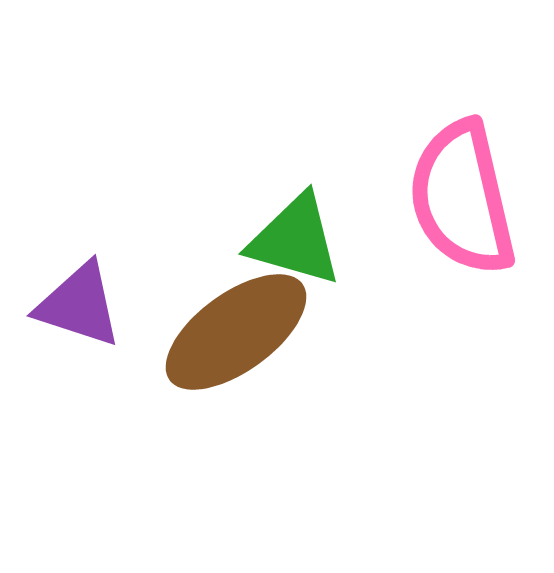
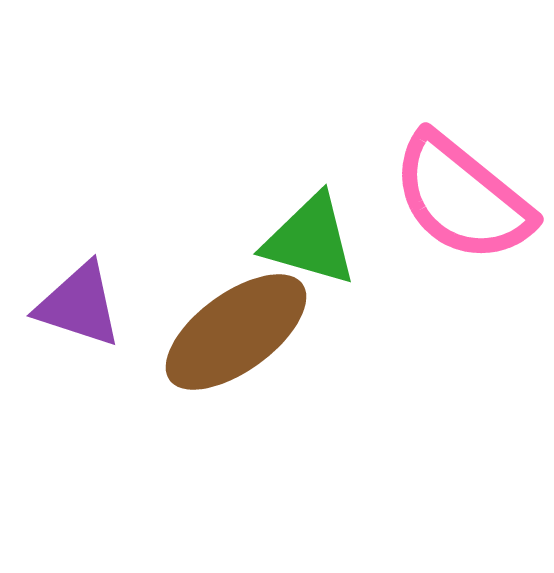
pink semicircle: rotated 38 degrees counterclockwise
green triangle: moved 15 px right
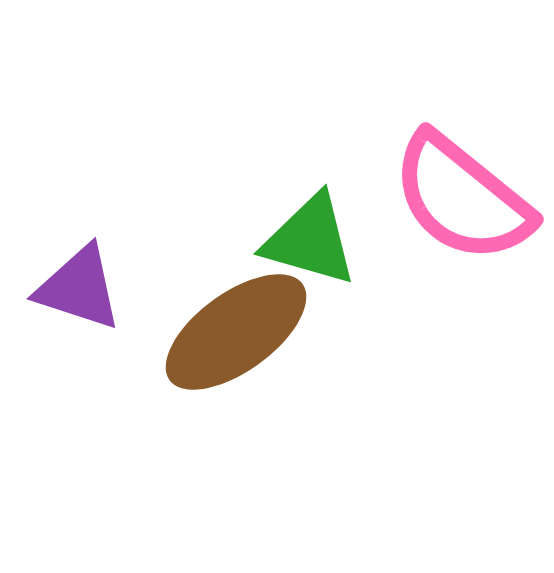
purple triangle: moved 17 px up
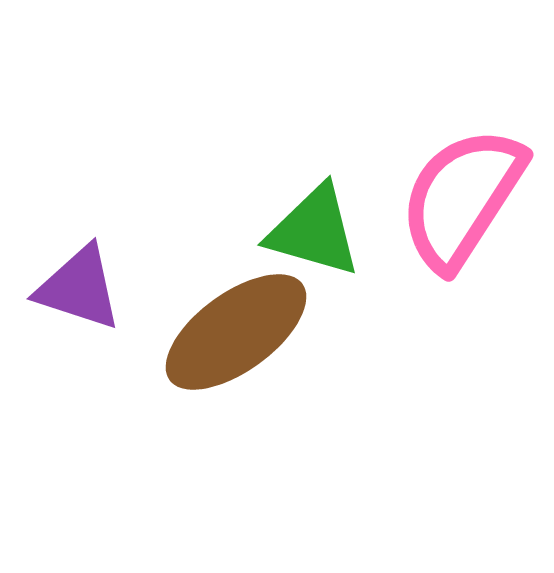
pink semicircle: rotated 84 degrees clockwise
green triangle: moved 4 px right, 9 px up
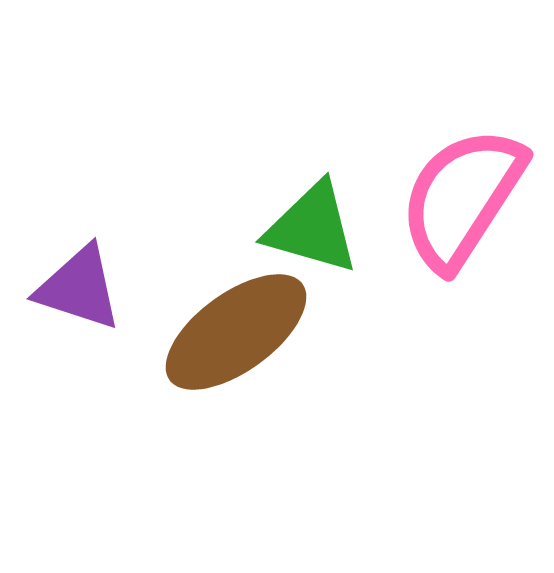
green triangle: moved 2 px left, 3 px up
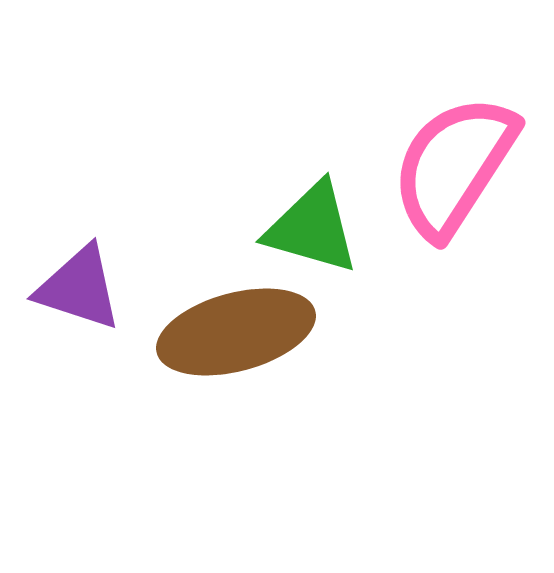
pink semicircle: moved 8 px left, 32 px up
brown ellipse: rotated 21 degrees clockwise
